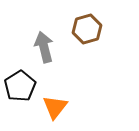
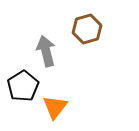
gray arrow: moved 2 px right, 4 px down
black pentagon: moved 3 px right
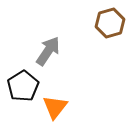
brown hexagon: moved 23 px right, 6 px up
gray arrow: moved 2 px right; rotated 48 degrees clockwise
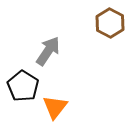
brown hexagon: rotated 16 degrees counterclockwise
black pentagon: rotated 8 degrees counterclockwise
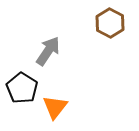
black pentagon: moved 1 px left, 2 px down
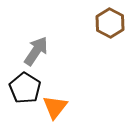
gray arrow: moved 12 px left
black pentagon: moved 3 px right
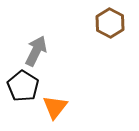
gray arrow: rotated 8 degrees counterclockwise
black pentagon: moved 2 px left, 2 px up
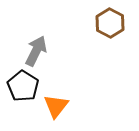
orange triangle: moved 1 px right, 1 px up
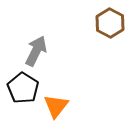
black pentagon: moved 2 px down
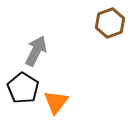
brown hexagon: rotated 12 degrees clockwise
orange triangle: moved 4 px up
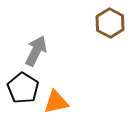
brown hexagon: rotated 12 degrees counterclockwise
orange triangle: rotated 40 degrees clockwise
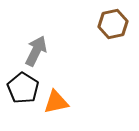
brown hexagon: moved 3 px right, 1 px down; rotated 20 degrees clockwise
